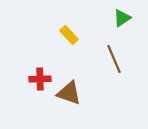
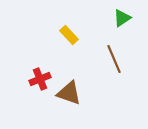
red cross: rotated 20 degrees counterclockwise
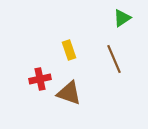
yellow rectangle: moved 15 px down; rotated 24 degrees clockwise
red cross: rotated 10 degrees clockwise
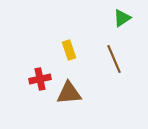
brown triangle: rotated 24 degrees counterclockwise
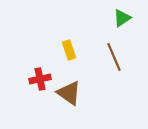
brown line: moved 2 px up
brown triangle: rotated 40 degrees clockwise
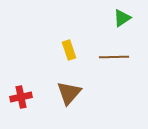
brown line: rotated 68 degrees counterclockwise
red cross: moved 19 px left, 18 px down
brown triangle: rotated 36 degrees clockwise
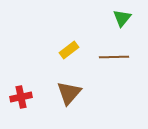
green triangle: rotated 18 degrees counterclockwise
yellow rectangle: rotated 72 degrees clockwise
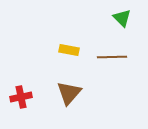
green triangle: rotated 24 degrees counterclockwise
yellow rectangle: rotated 48 degrees clockwise
brown line: moved 2 px left
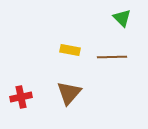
yellow rectangle: moved 1 px right
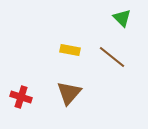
brown line: rotated 40 degrees clockwise
red cross: rotated 30 degrees clockwise
